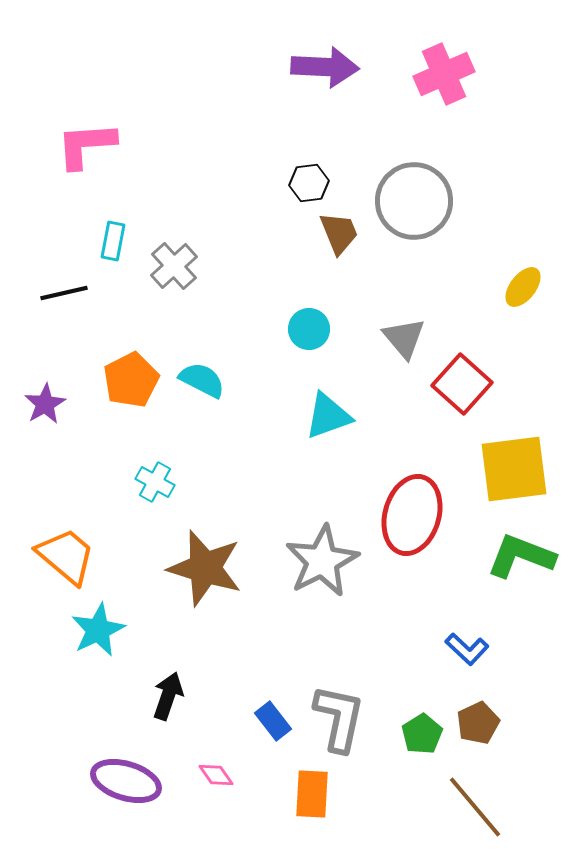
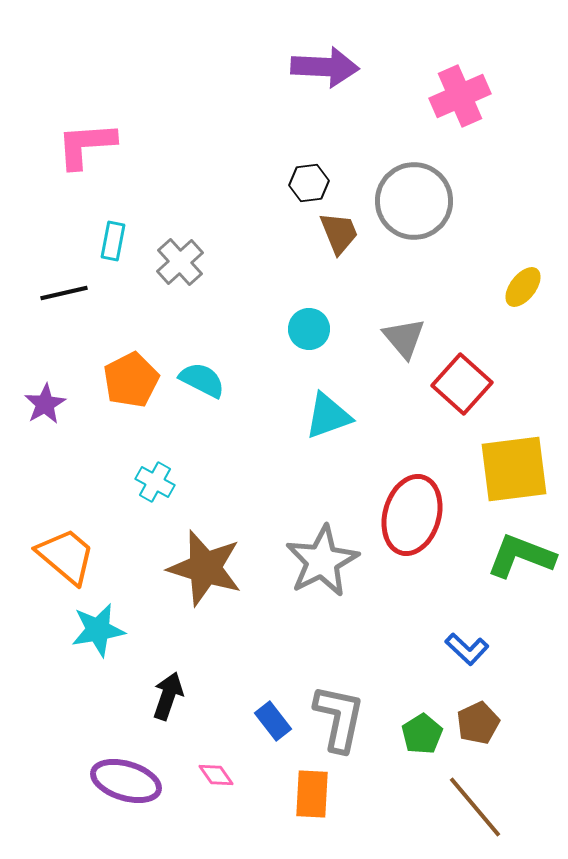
pink cross: moved 16 px right, 22 px down
gray cross: moved 6 px right, 4 px up
cyan star: rotated 16 degrees clockwise
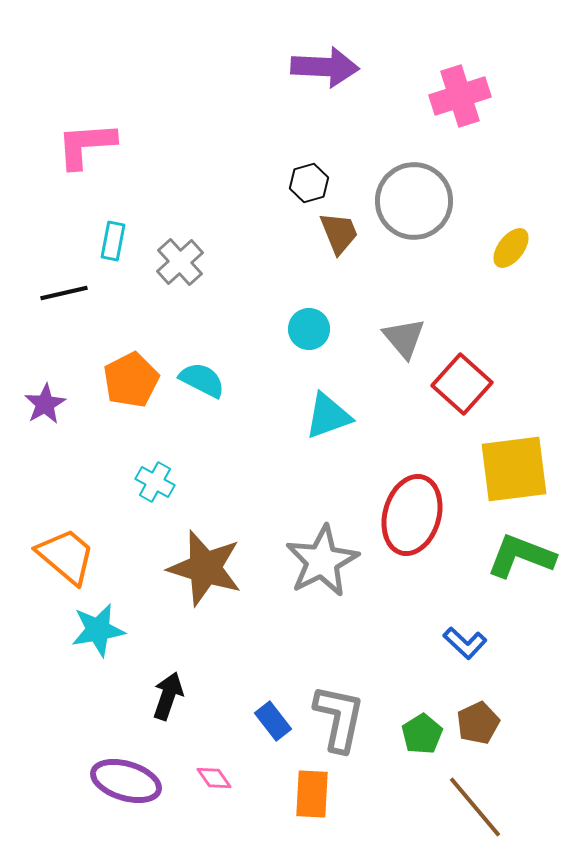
pink cross: rotated 6 degrees clockwise
black hexagon: rotated 9 degrees counterclockwise
yellow ellipse: moved 12 px left, 39 px up
blue L-shape: moved 2 px left, 6 px up
pink diamond: moved 2 px left, 3 px down
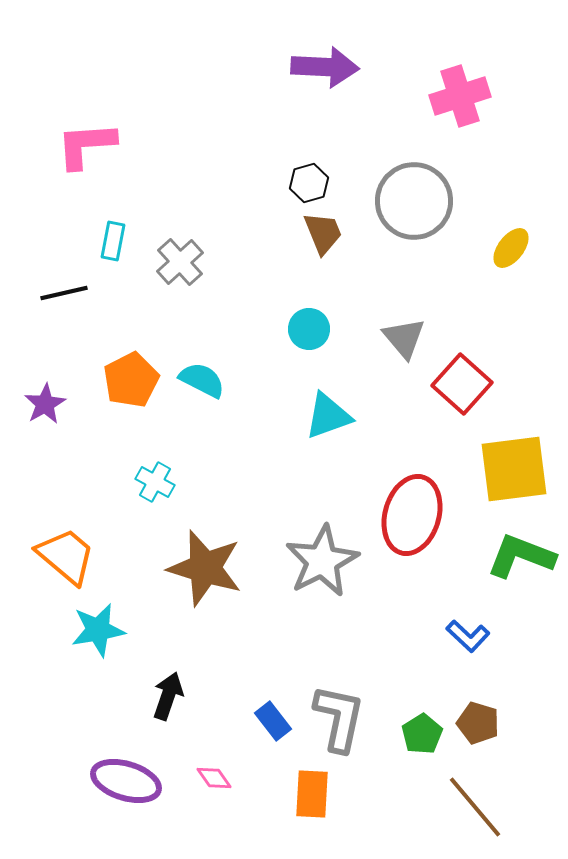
brown trapezoid: moved 16 px left
blue L-shape: moved 3 px right, 7 px up
brown pentagon: rotated 30 degrees counterclockwise
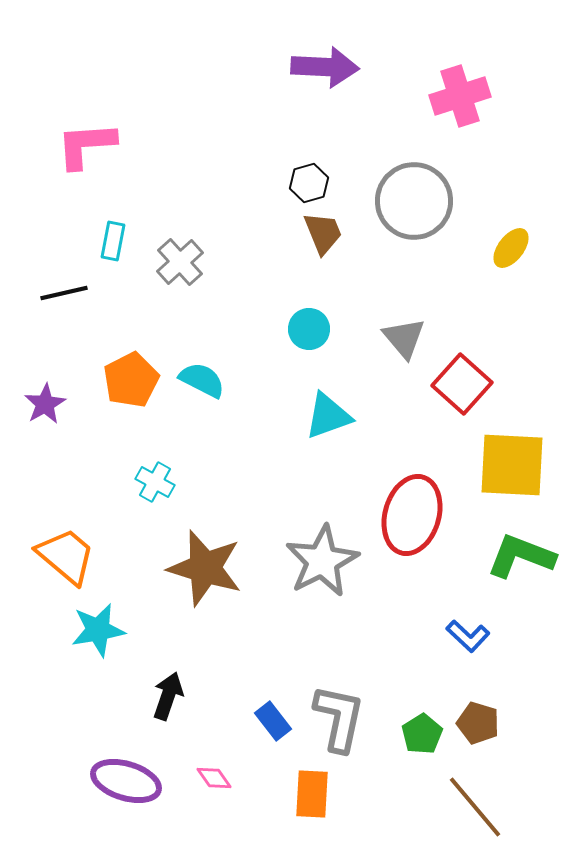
yellow square: moved 2 px left, 4 px up; rotated 10 degrees clockwise
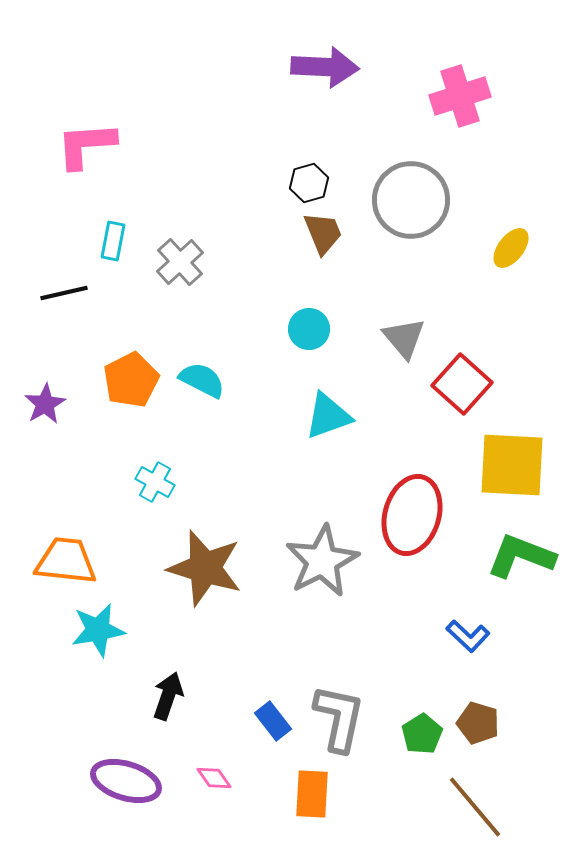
gray circle: moved 3 px left, 1 px up
orange trapezoid: moved 5 px down; rotated 34 degrees counterclockwise
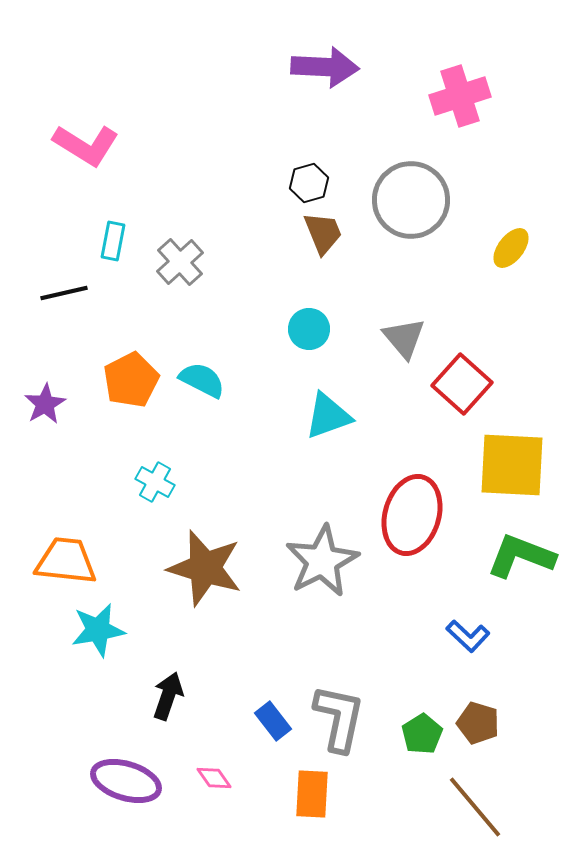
pink L-shape: rotated 144 degrees counterclockwise
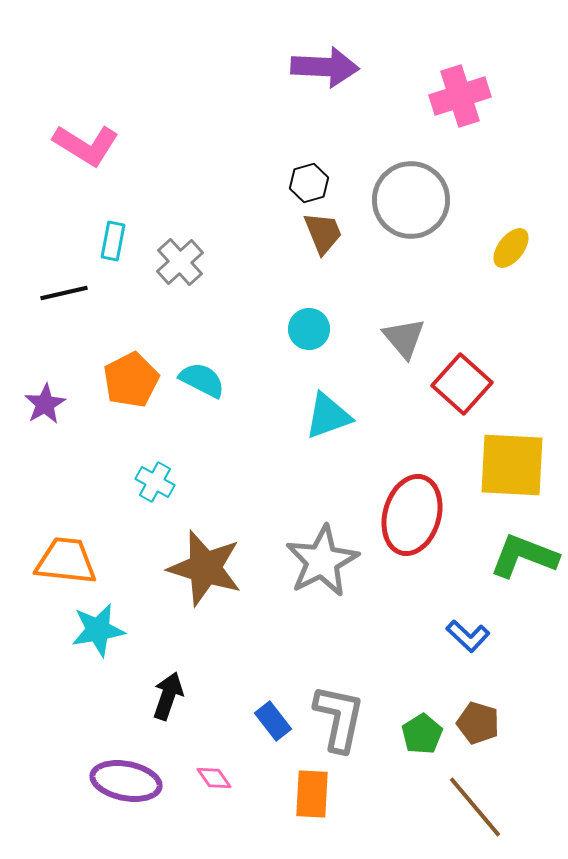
green L-shape: moved 3 px right
purple ellipse: rotated 6 degrees counterclockwise
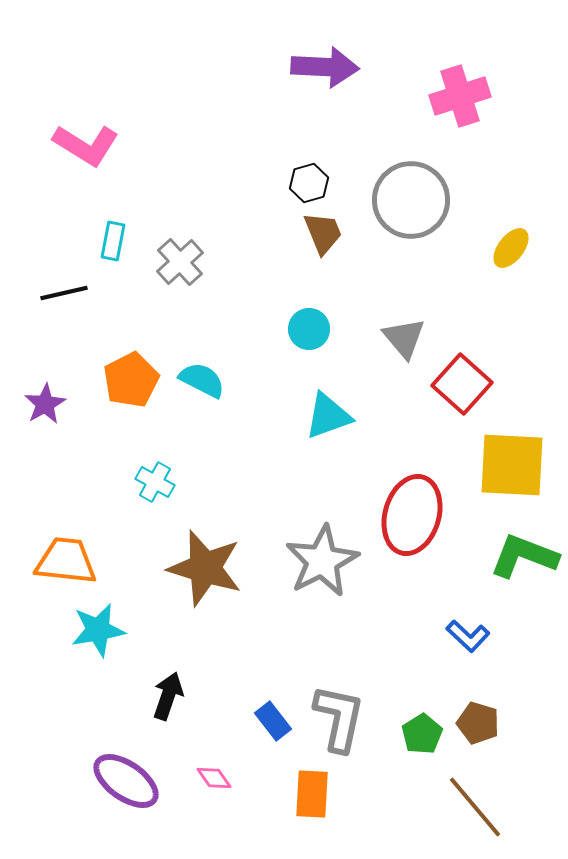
purple ellipse: rotated 24 degrees clockwise
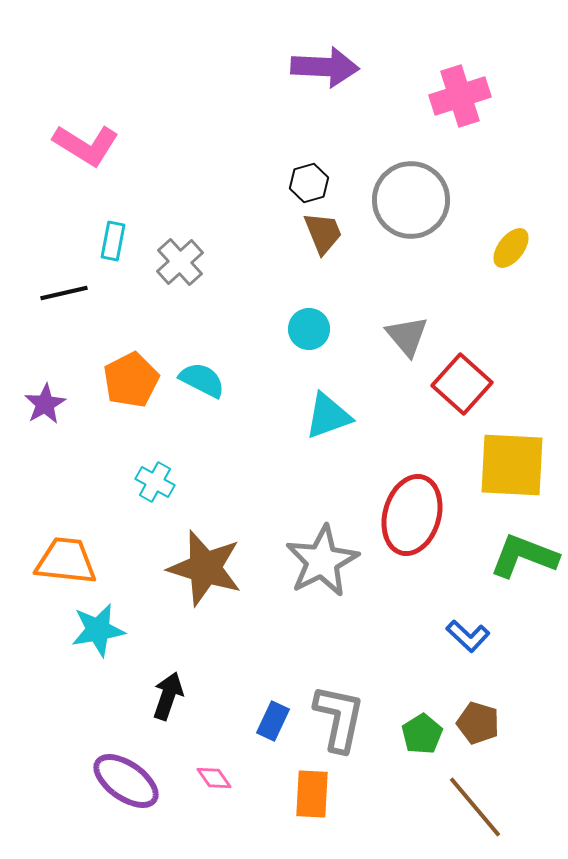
gray triangle: moved 3 px right, 2 px up
blue rectangle: rotated 63 degrees clockwise
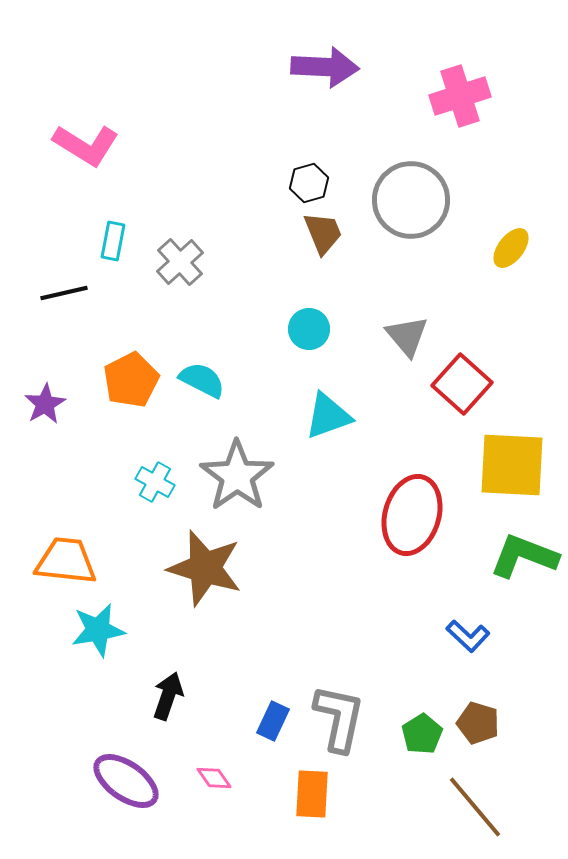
gray star: moved 85 px left, 85 px up; rotated 8 degrees counterclockwise
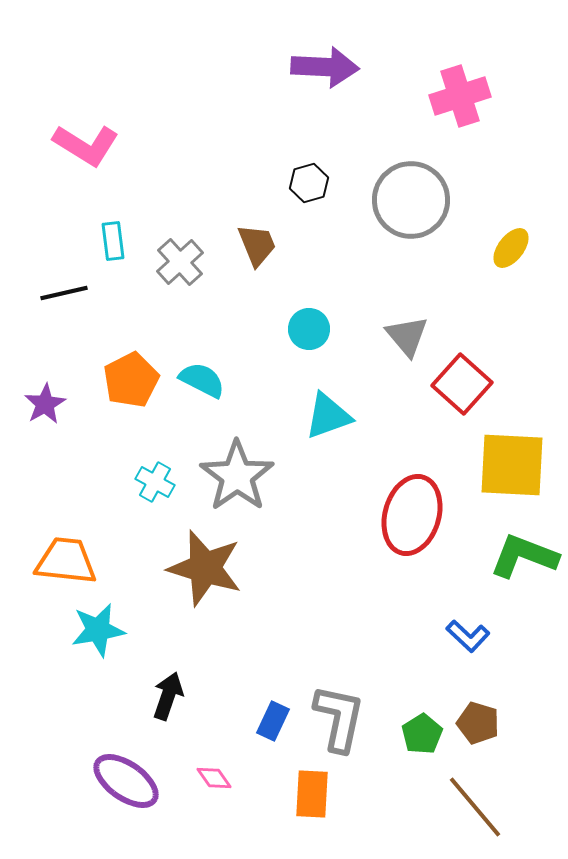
brown trapezoid: moved 66 px left, 12 px down
cyan rectangle: rotated 18 degrees counterclockwise
